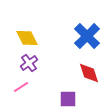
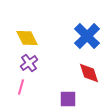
pink line: rotated 42 degrees counterclockwise
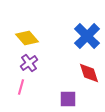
yellow diamond: rotated 15 degrees counterclockwise
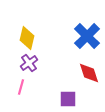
yellow diamond: rotated 55 degrees clockwise
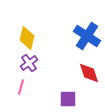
blue cross: rotated 12 degrees counterclockwise
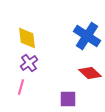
yellow diamond: rotated 20 degrees counterclockwise
red diamond: moved 1 px right; rotated 30 degrees counterclockwise
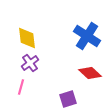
purple cross: moved 1 px right
purple square: rotated 18 degrees counterclockwise
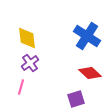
purple square: moved 8 px right
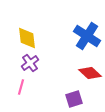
purple square: moved 2 px left
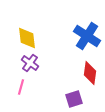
purple cross: rotated 18 degrees counterclockwise
red diamond: rotated 55 degrees clockwise
